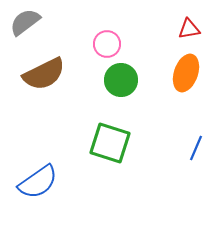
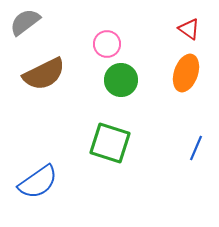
red triangle: rotated 45 degrees clockwise
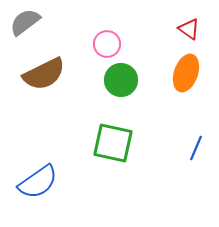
green square: moved 3 px right; rotated 6 degrees counterclockwise
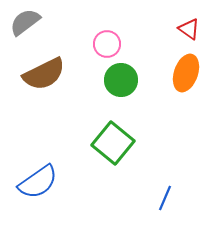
green square: rotated 27 degrees clockwise
blue line: moved 31 px left, 50 px down
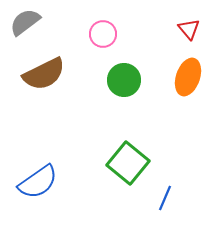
red triangle: rotated 15 degrees clockwise
pink circle: moved 4 px left, 10 px up
orange ellipse: moved 2 px right, 4 px down
green circle: moved 3 px right
green square: moved 15 px right, 20 px down
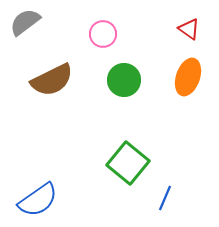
red triangle: rotated 15 degrees counterclockwise
brown semicircle: moved 8 px right, 6 px down
blue semicircle: moved 18 px down
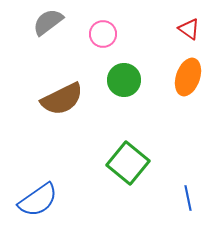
gray semicircle: moved 23 px right
brown semicircle: moved 10 px right, 19 px down
blue line: moved 23 px right; rotated 35 degrees counterclockwise
